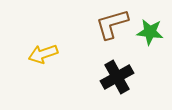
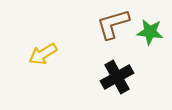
brown L-shape: moved 1 px right
yellow arrow: rotated 12 degrees counterclockwise
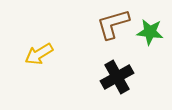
yellow arrow: moved 4 px left
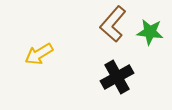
brown L-shape: rotated 33 degrees counterclockwise
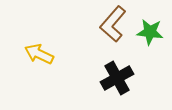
yellow arrow: rotated 56 degrees clockwise
black cross: moved 1 px down
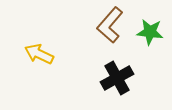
brown L-shape: moved 3 px left, 1 px down
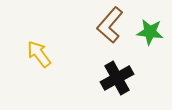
yellow arrow: rotated 28 degrees clockwise
